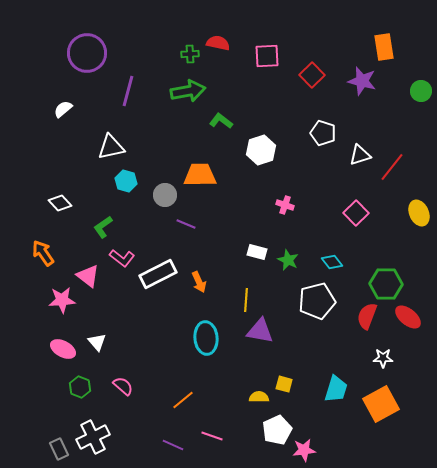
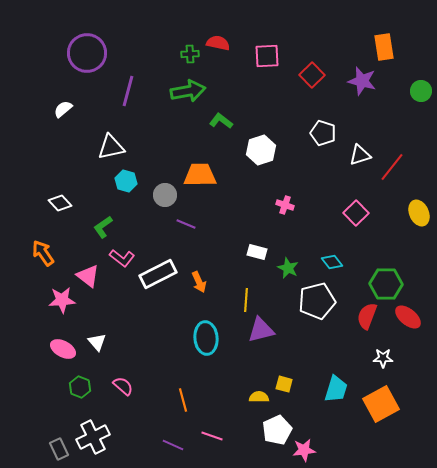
green star at (288, 260): moved 8 px down
purple triangle at (260, 331): moved 1 px right, 1 px up; rotated 24 degrees counterclockwise
orange line at (183, 400): rotated 65 degrees counterclockwise
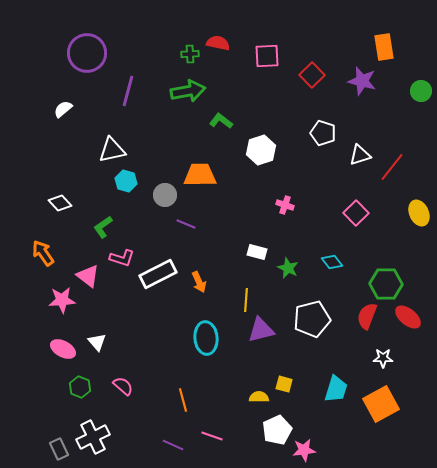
white triangle at (111, 147): moved 1 px right, 3 px down
pink L-shape at (122, 258): rotated 20 degrees counterclockwise
white pentagon at (317, 301): moved 5 px left, 18 px down
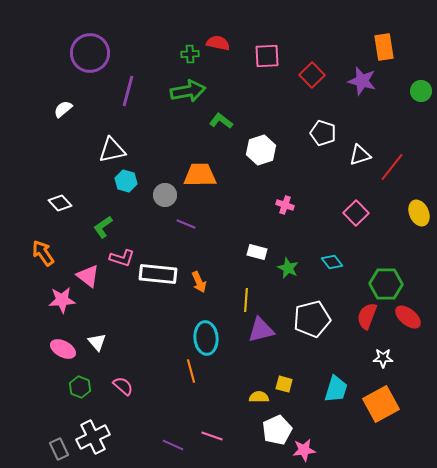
purple circle at (87, 53): moved 3 px right
white rectangle at (158, 274): rotated 33 degrees clockwise
orange line at (183, 400): moved 8 px right, 29 px up
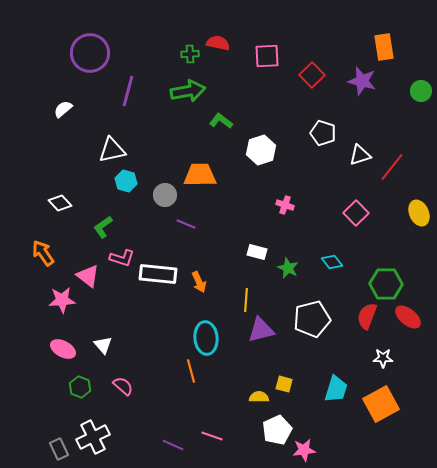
white triangle at (97, 342): moved 6 px right, 3 px down
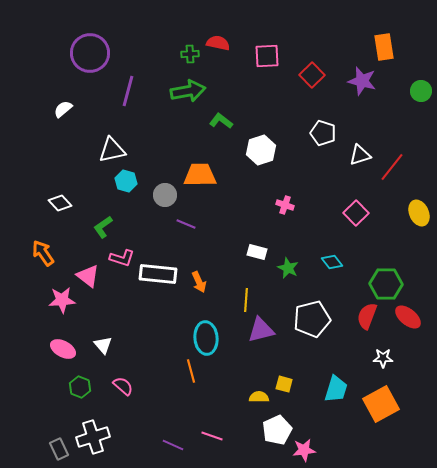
white cross at (93, 437): rotated 8 degrees clockwise
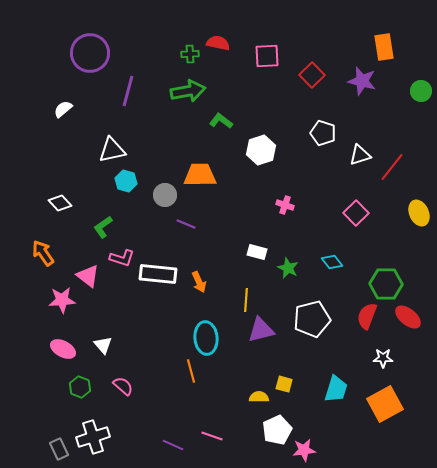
orange square at (381, 404): moved 4 px right
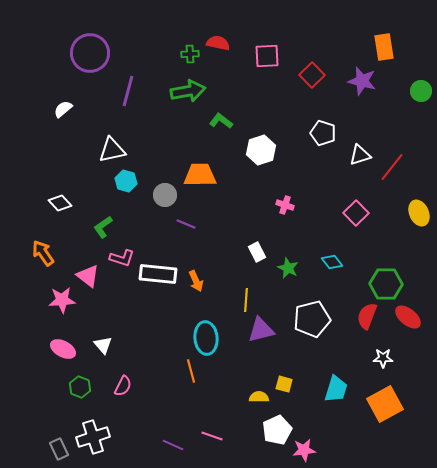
white rectangle at (257, 252): rotated 48 degrees clockwise
orange arrow at (199, 282): moved 3 px left, 1 px up
pink semicircle at (123, 386): rotated 75 degrees clockwise
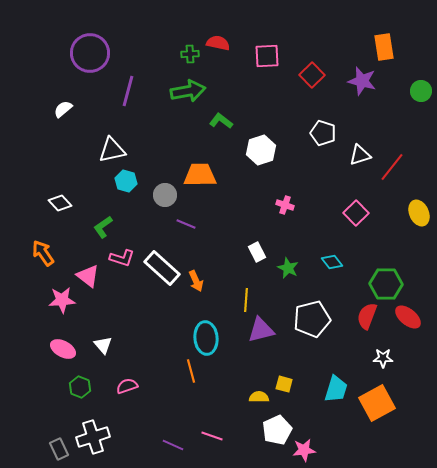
white rectangle at (158, 274): moved 4 px right, 6 px up; rotated 36 degrees clockwise
pink semicircle at (123, 386): moved 4 px right; rotated 135 degrees counterclockwise
orange square at (385, 404): moved 8 px left, 1 px up
